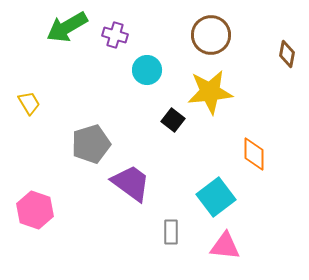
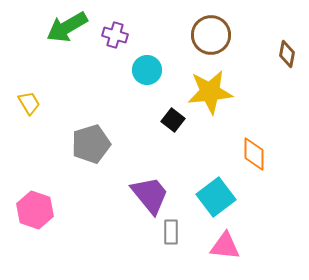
purple trapezoid: moved 19 px right, 12 px down; rotated 15 degrees clockwise
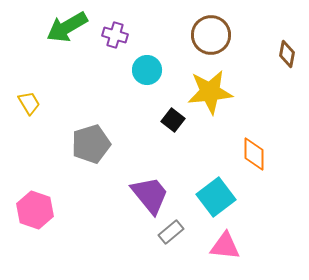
gray rectangle: rotated 50 degrees clockwise
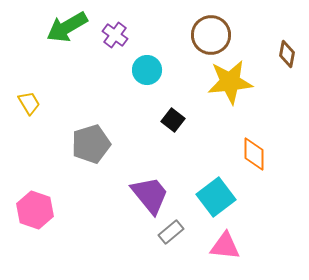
purple cross: rotated 20 degrees clockwise
yellow star: moved 20 px right, 10 px up
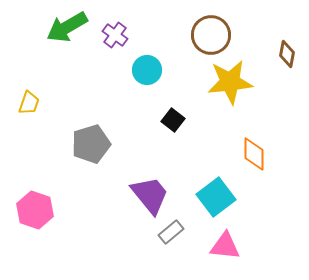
yellow trapezoid: rotated 50 degrees clockwise
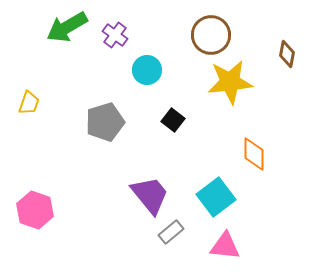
gray pentagon: moved 14 px right, 22 px up
